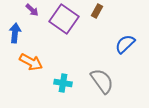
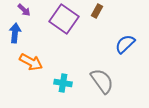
purple arrow: moved 8 px left
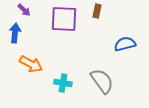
brown rectangle: rotated 16 degrees counterclockwise
purple square: rotated 32 degrees counterclockwise
blue semicircle: rotated 30 degrees clockwise
orange arrow: moved 2 px down
